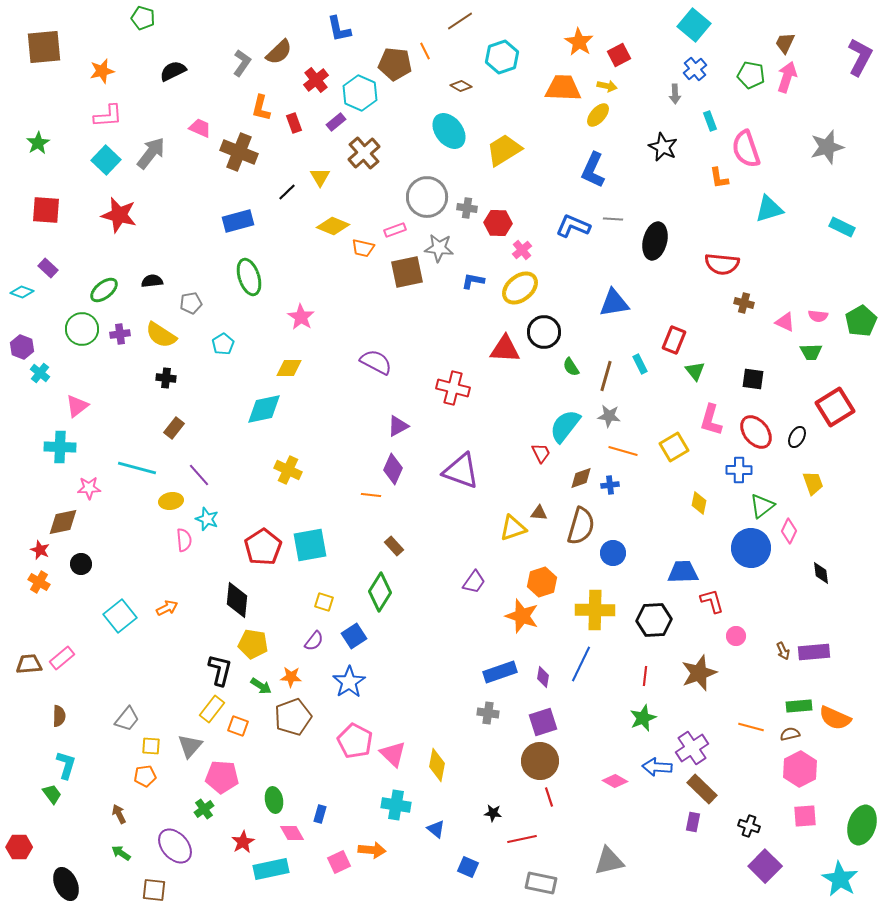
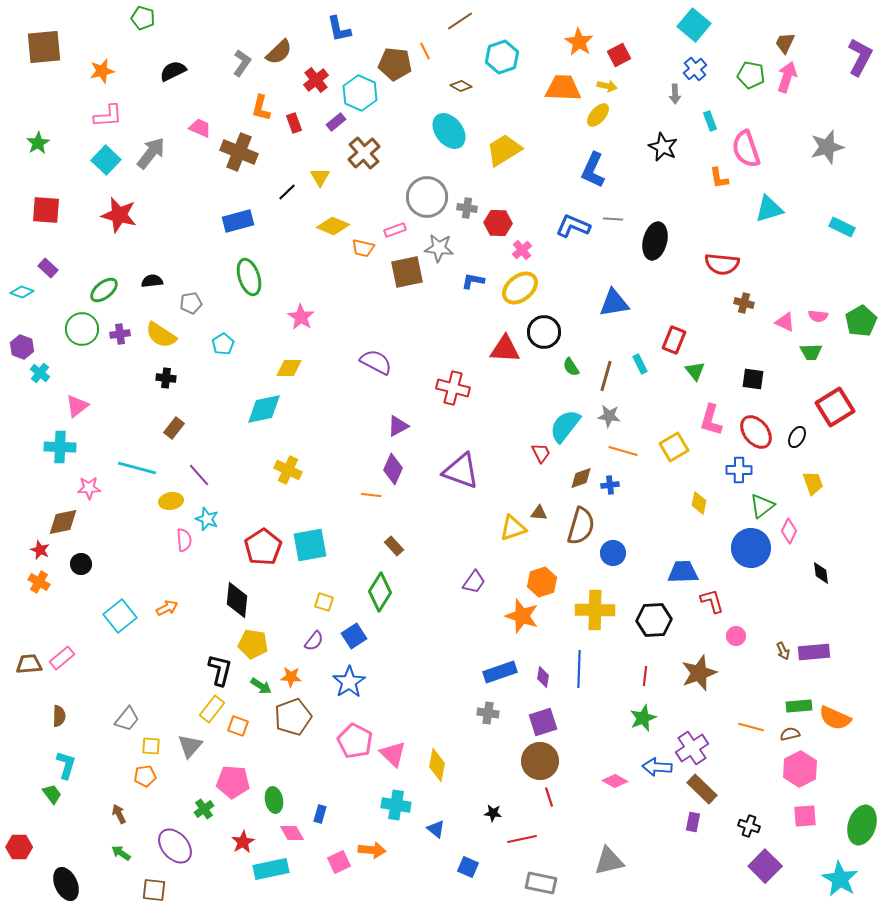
blue line at (581, 664): moved 2 px left, 5 px down; rotated 24 degrees counterclockwise
pink pentagon at (222, 777): moved 11 px right, 5 px down
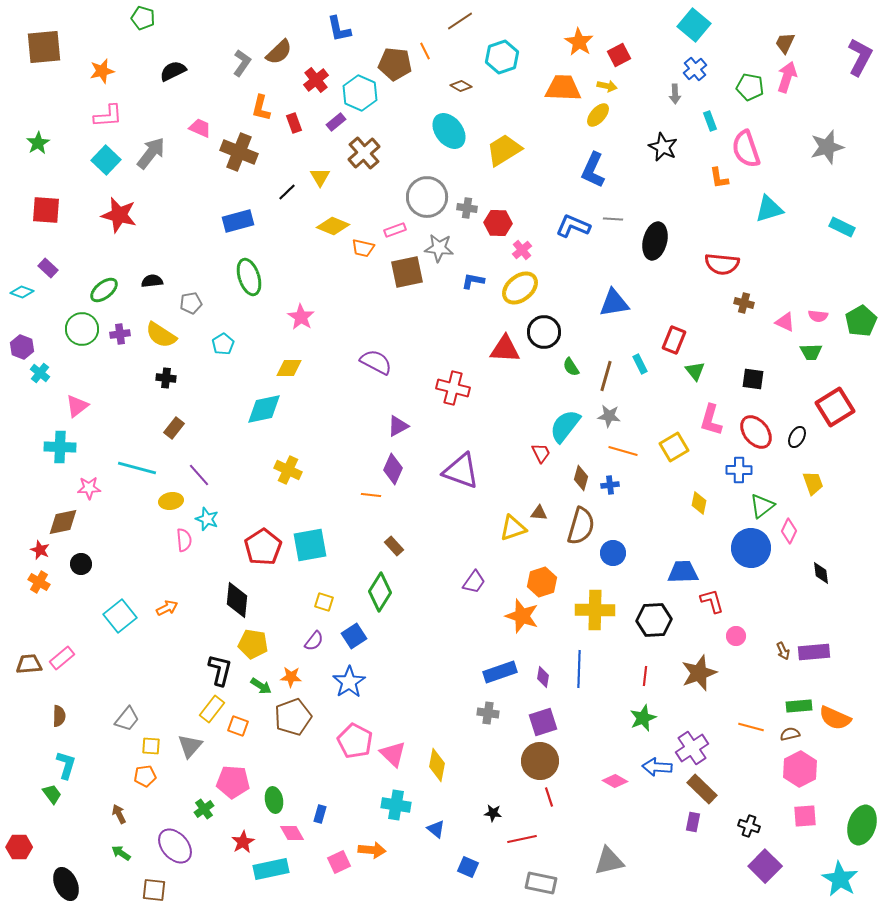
green pentagon at (751, 75): moved 1 px left, 12 px down
brown diamond at (581, 478): rotated 55 degrees counterclockwise
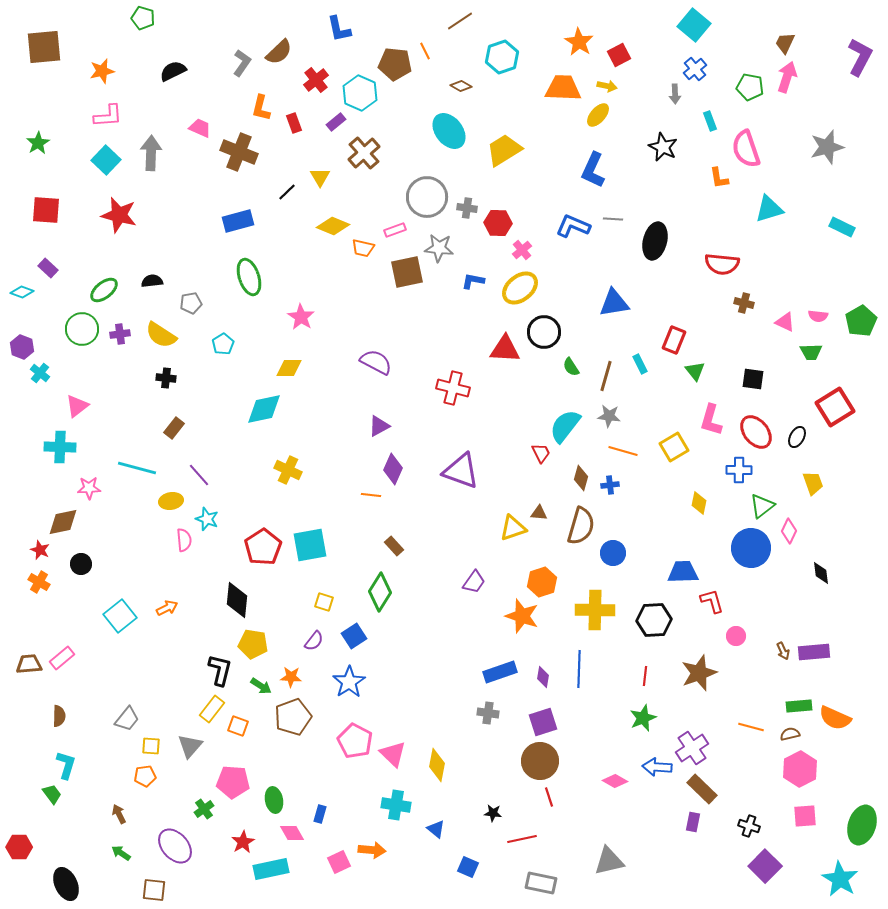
gray arrow at (151, 153): rotated 36 degrees counterclockwise
purple triangle at (398, 426): moved 19 px left
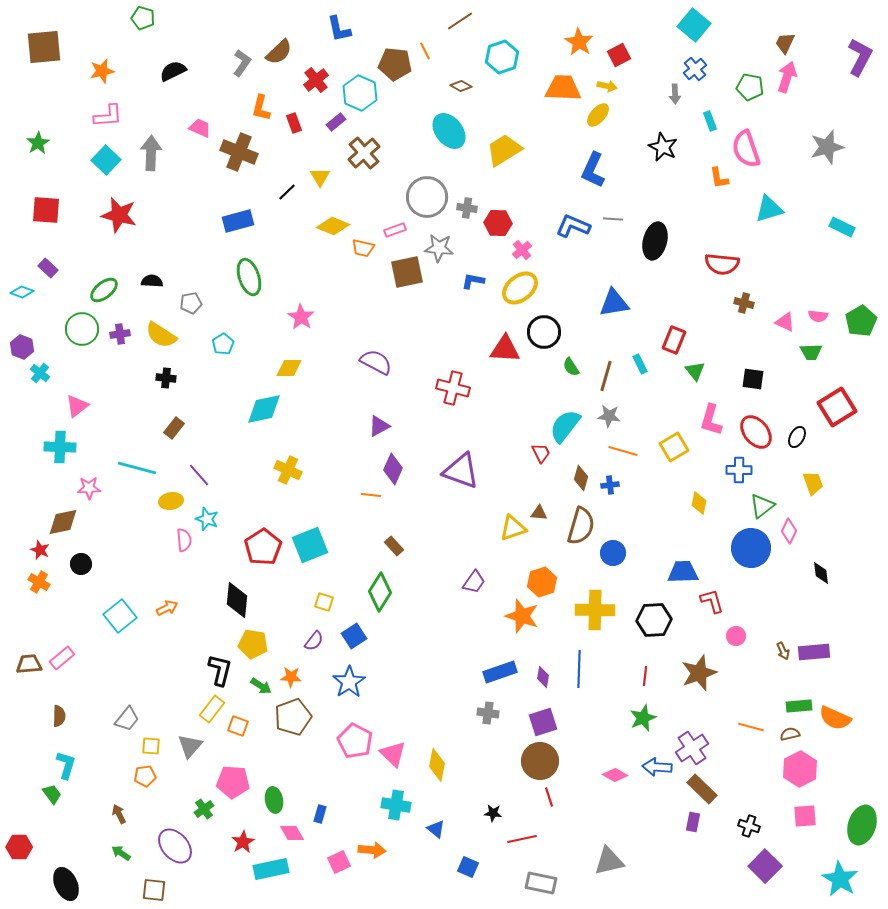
black semicircle at (152, 281): rotated 10 degrees clockwise
red square at (835, 407): moved 2 px right
cyan square at (310, 545): rotated 12 degrees counterclockwise
pink diamond at (615, 781): moved 6 px up
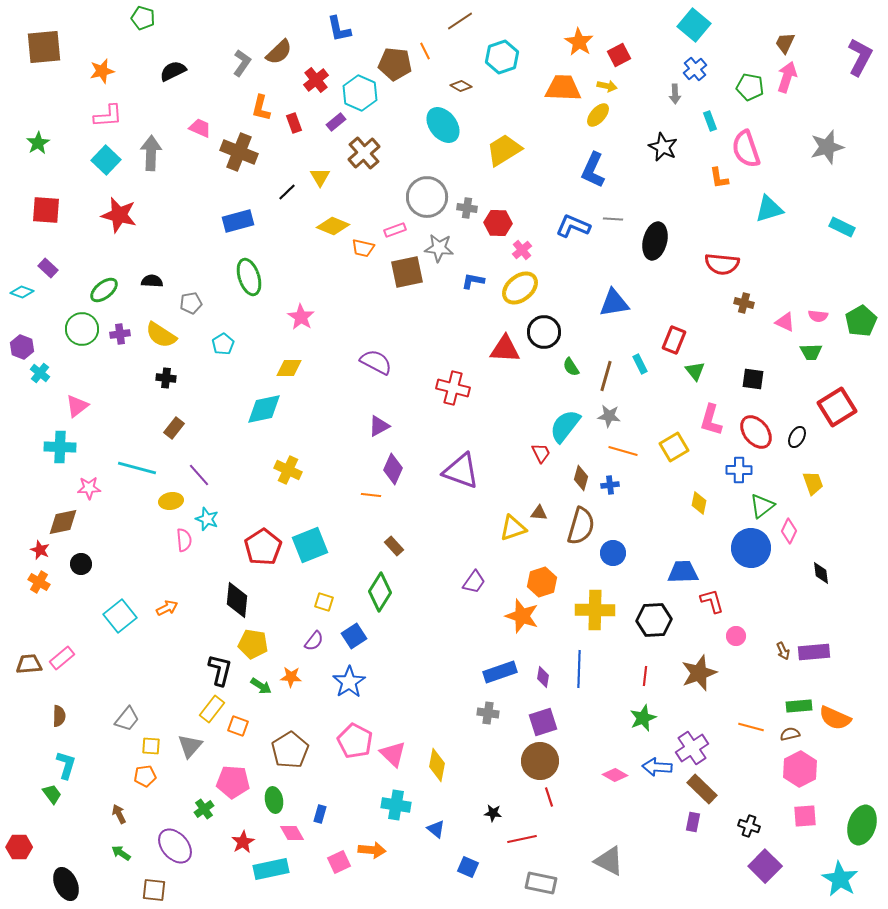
cyan ellipse at (449, 131): moved 6 px left, 6 px up
brown pentagon at (293, 717): moved 3 px left, 33 px down; rotated 12 degrees counterclockwise
gray triangle at (609, 861): rotated 40 degrees clockwise
